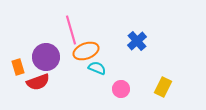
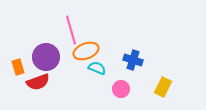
blue cross: moved 4 px left, 19 px down; rotated 30 degrees counterclockwise
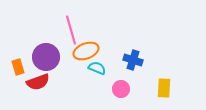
yellow rectangle: moved 1 px right, 1 px down; rotated 24 degrees counterclockwise
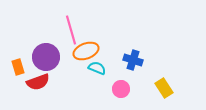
yellow rectangle: rotated 36 degrees counterclockwise
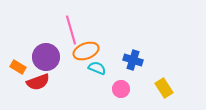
orange rectangle: rotated 42 degrees counterclockwise
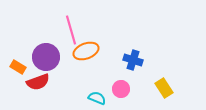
cyan semicircle: moved 30 px down
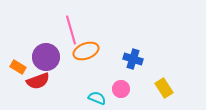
blue cross: moved 1 px up
red semicircle: moved 1 px up
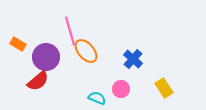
pink line: moved 1 px left, 1 px down
orange ellipse: rotated 70 degrees clockwise
blue cross: rotated 24 degrees clockwise
orange rectangle: moved 23 px up
red semicircle: rotated 20 degrees counterclockwise
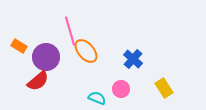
orange rectangle: moved 1 px right, 2 px down
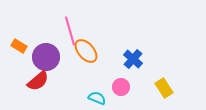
pink circle: moved 2 px up
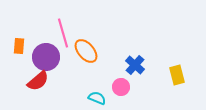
pink line: moved 7 px left, 2 px down
orange rectangle: rotated 63 degrees clockwise
blue cross: moved 2 px right, 6 px down
yellow rectangle: moved 13 px right, 13 px up; rotated 18 degrees clockwise
